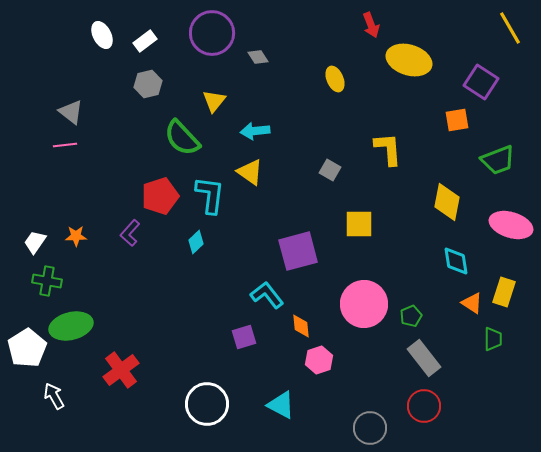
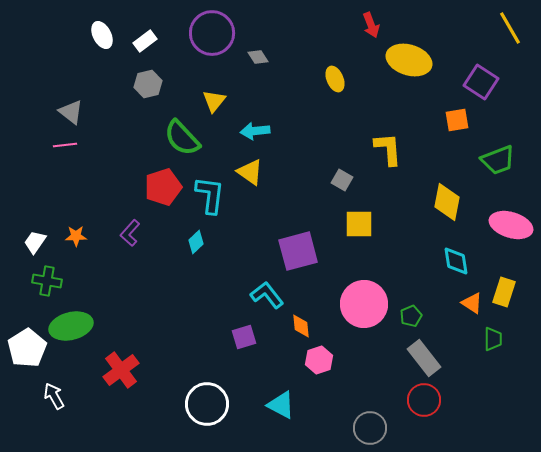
gray square at (330, 170): moved 12 px right, 10 px down
red pentagon at (160, 196): moved 3 px right, 9 px up
red circle at (424, 406): moved 6 px up
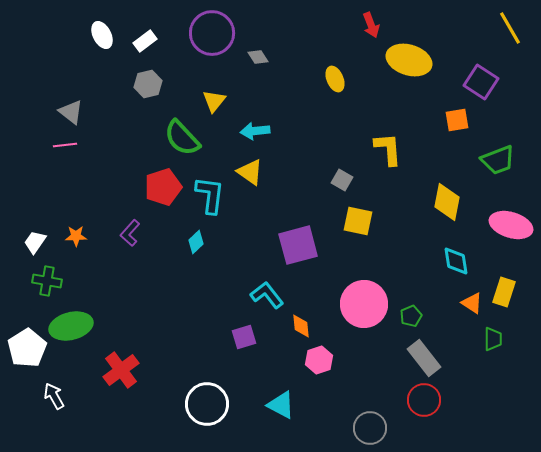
yellow square at (359, 224): moved 1 px left, 3 px up; rotated 12 degrees clockwise
purple square at (298, 251): moved 6 px up
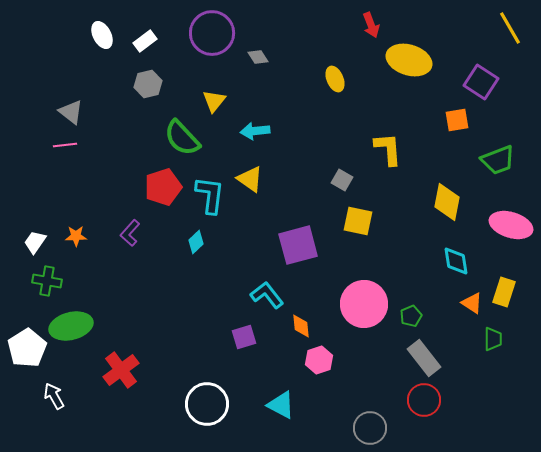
yellow triangle at (250, 172): moved 7 px down
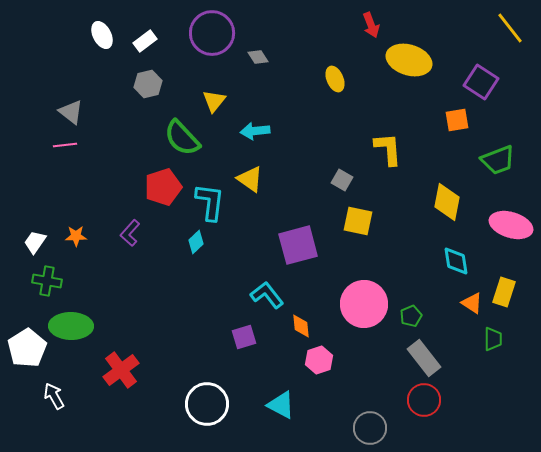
yellow line at (510, 28): rotated 8 degrees counterclockwise
cyan L-shape at (210, 195): moved 7 px down
green ellipse at (71, 326): rotated 15 degrees clockwise
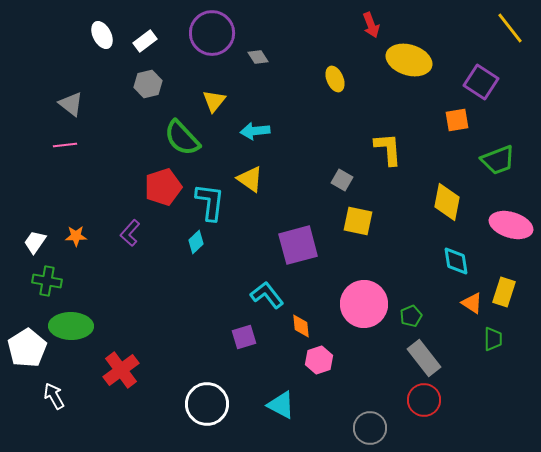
gray triangle at (71, 112): moved 8 px up
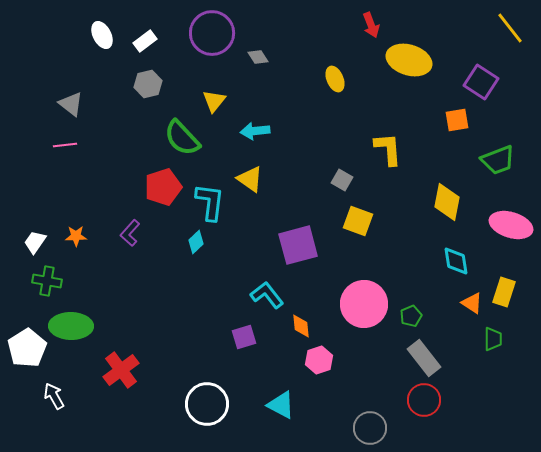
yellow square at (358, 221): rotated 8 degrees clockwise
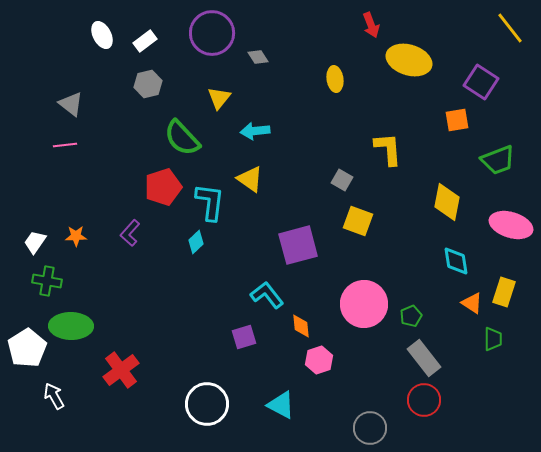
yellow ellipse at (335, 79): rotated 15 degrees clockwise
yellow triangle at (214, 101): moved 5 px right, 3 px up
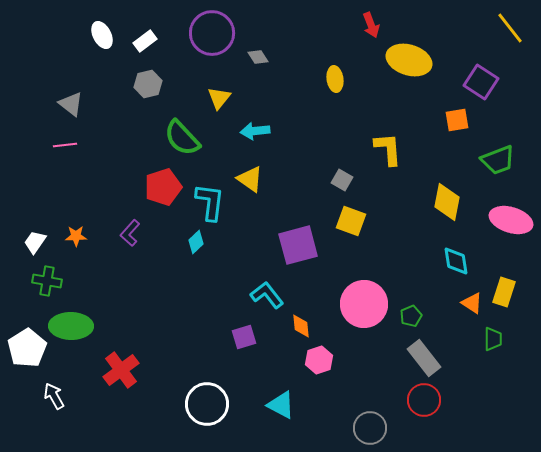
yellow square at (358, 221): moved 7 px left
pink ellipse at (511, 225): moved 5 px up
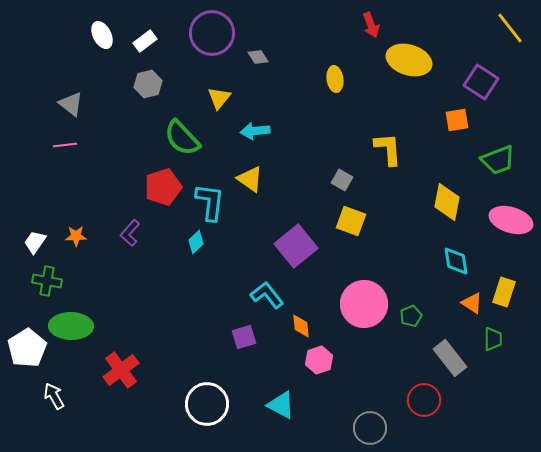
purple square at (298, 245): moved 2 px left, 1 px down; rotated 24 degrees counterclockwise
gray rectangle at (424, 358): moved 26 px right
